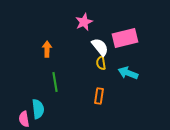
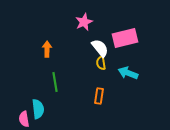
white semicircle: moved 1 px down
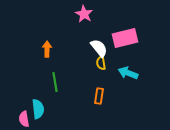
pink star: moved 8 px up; rotated 18 degrees counterclockwise
white semicircle: moved 1 px left
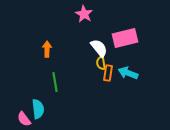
orange rectangle: moved 9 px right, 23 px up
pink semicircle: rotated 28 degrees counterclockwise
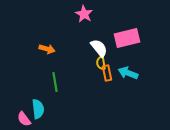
pink rectangle: moved 2 px right
orange arrow: rotated 105 degrees clockwise
orange rectangle: moved 1 px left; rotated 21 degrees counterclockwise
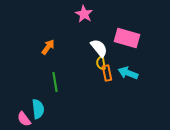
pink rectangle: rotated 30 degrees clockwise
orange arrow: moved 1 px right, 2 px up; rotated 70 degrees counterclockwise
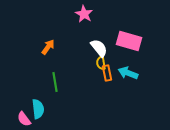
pink rectangle: moved 2 px right, 3 px down
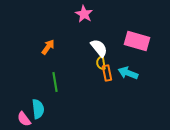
pink rectangle: moved 8 px right
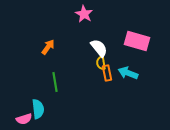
pink semicircle: rotated 70 degrees counterclockwise
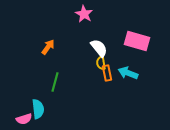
green line: rotated 24 degrees clockwise
